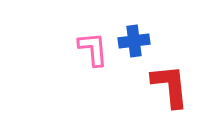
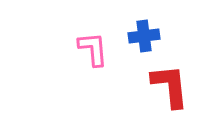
blue cross: moved 10 px right, 5 px up
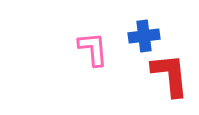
red L-shape: moved 11 px up
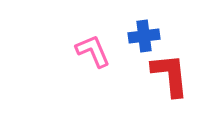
pink L-shape: moved 2 px down; rotated 18 degrees counterclockwise
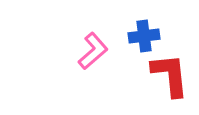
pink L-shape: rotated 72 degrees clockwise
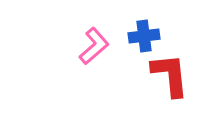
pink L-shape: moved 1 px right, 5 px up
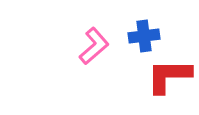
red L-shape: moved 1 px left, 1 px down; rotated 84 degrees counterclockwise
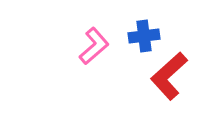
red L-shape: rotated 42 degrees counterclockwise
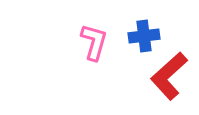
pink L-shape: moved 4 px up; rotated 33 degrees counterclockwise
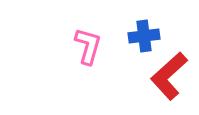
pink L-shape: moved 6 px left, 4 px down
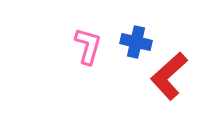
blue cross: moved 8 px left, 6 px down; rotated 20 degrees clockwise
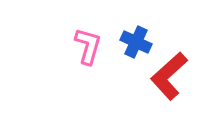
blue cross: rotated 12 degrees clockwise
